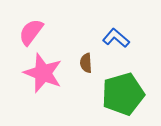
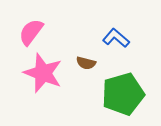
brown semicircle: rotated 72 degrees counterclockwise
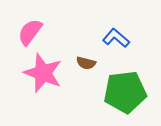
pink semicircle: moved 1 px left
green pentagon: moved 2 px right, 2 px up; rotated 9 degrees clockwise
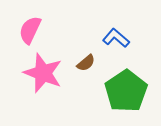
pink semicircle: moved 2 px up; rotated 12 degrees counterclockwise
brown semicircle: rotated 54 degrees counterclockwise
green pentagon: moved 1 px right, 1 px up; rotated 27 degrees counterclockwise
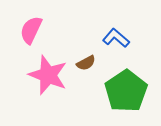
pink semicircle: moved 1 px right
brown semicircle: rotated 12 degrees clockwise
pink star: moved 5 px right, 2 px down
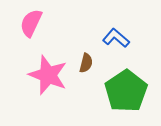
pink semicircle: moved 7 px up
brown semicircle: rotated 48 degrees counterclockwise
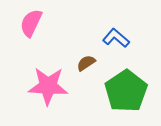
brown semicircle: rotated 138 degrees counterclockwise
pink star: moved 11 px down; rotated 18 degrees counterclockwise
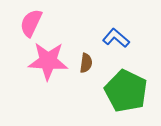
brown semicircle: rotated 132 degrees clockwise
pink star: moved 25 px up
green pentagon: rotated 12 degrees counterclockwise
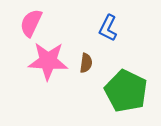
blue L-shape: moved 8 px left, 10 px up; rotated 104 degrees counterclockwise
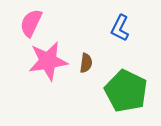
blue L-shape: moved 12 px right
pink star: rotated 12 degrees counterclockwise
